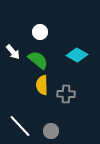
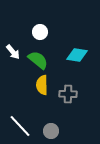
cyan diamond: rotated 20 degrees counterclockwise
gray cross: moved 2 px right
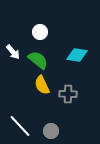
yellow semicircle: rotated 24 degrees counterclockwise
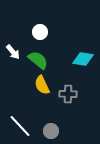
cyan diamond: moved 6 px right, 4 px down
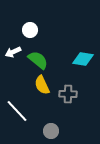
white circle: moved 10 px left, 2 px up
white arrow: rotated 105 degrees clockwise
white line: moved 3 px left, 15 px up
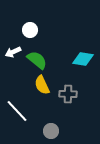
green semicircle: moved 1 px left
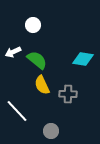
white circle: moved 3 px right, 5 px up
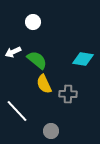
white circle: moved 3 px up
yellow semicircle: moved 2 px right, 1 px up
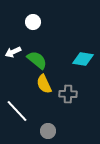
gray circle: moved 3 px left
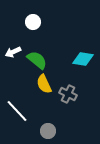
gray cross: rotated 24 degrees clockwise
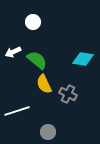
white line: rotated 65 degrees counterclockwise
gray circle: moved 1 px down
